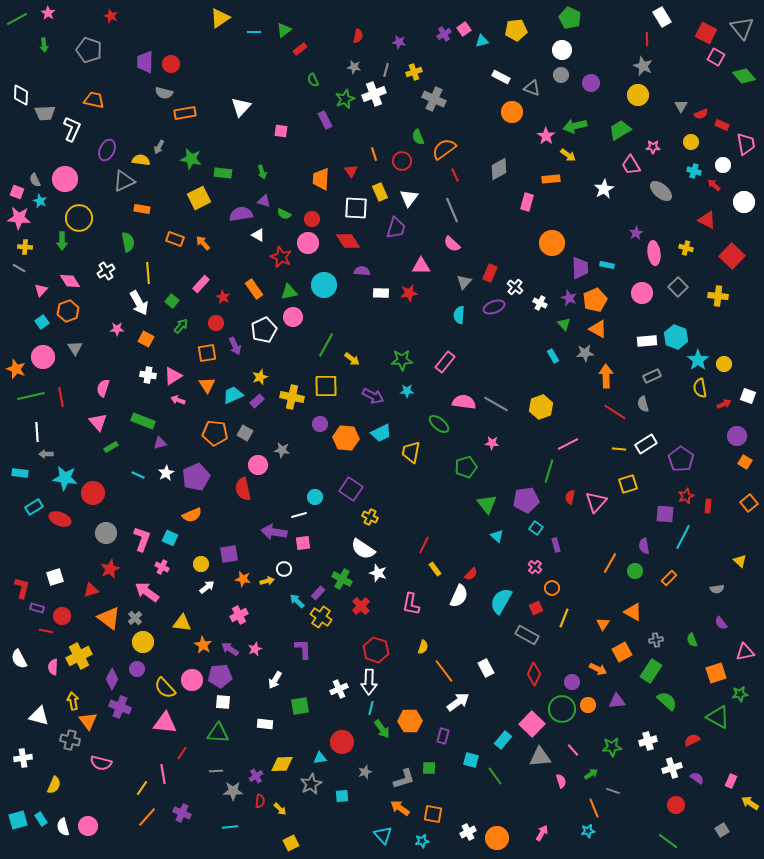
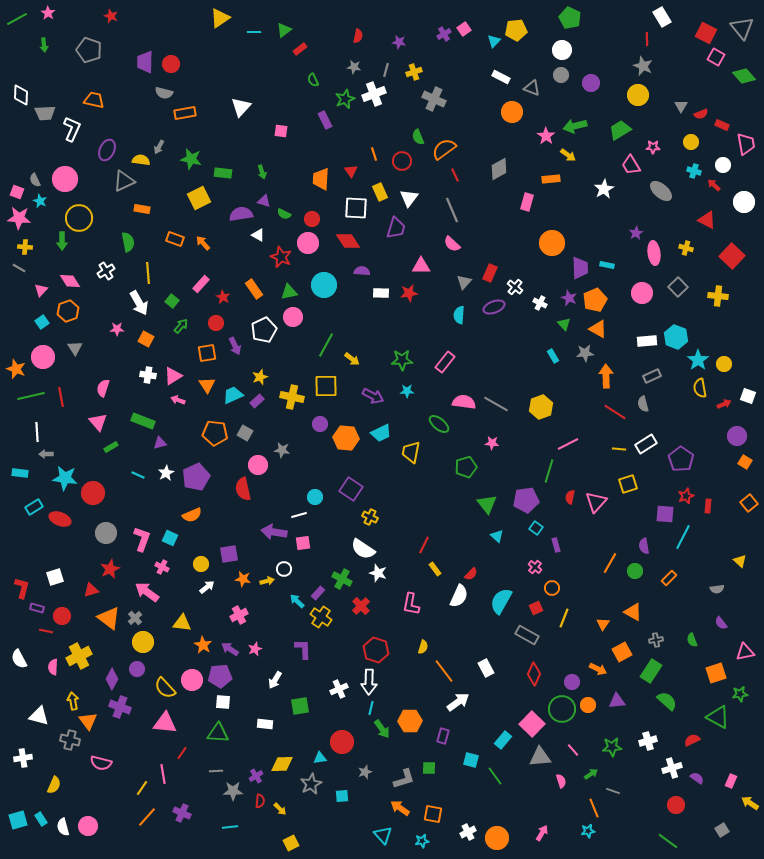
cyan triangle at (482, 41): moved 12 px right; rotated 32 degrees counterclockwise
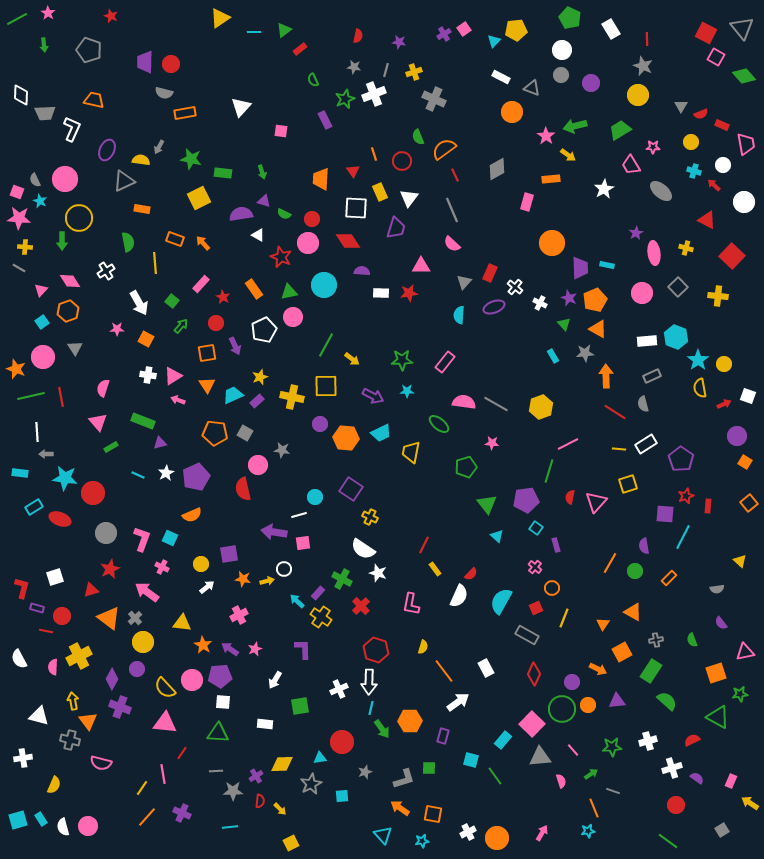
white rectangle at (662, 17): moved 51 px left, 12 px down
gray diamond at (499, 169): moved 2 px left
red triangle at (351, 171): moved 2 px right
yellow line at (148, 273): moved 7 px right, 10 px up
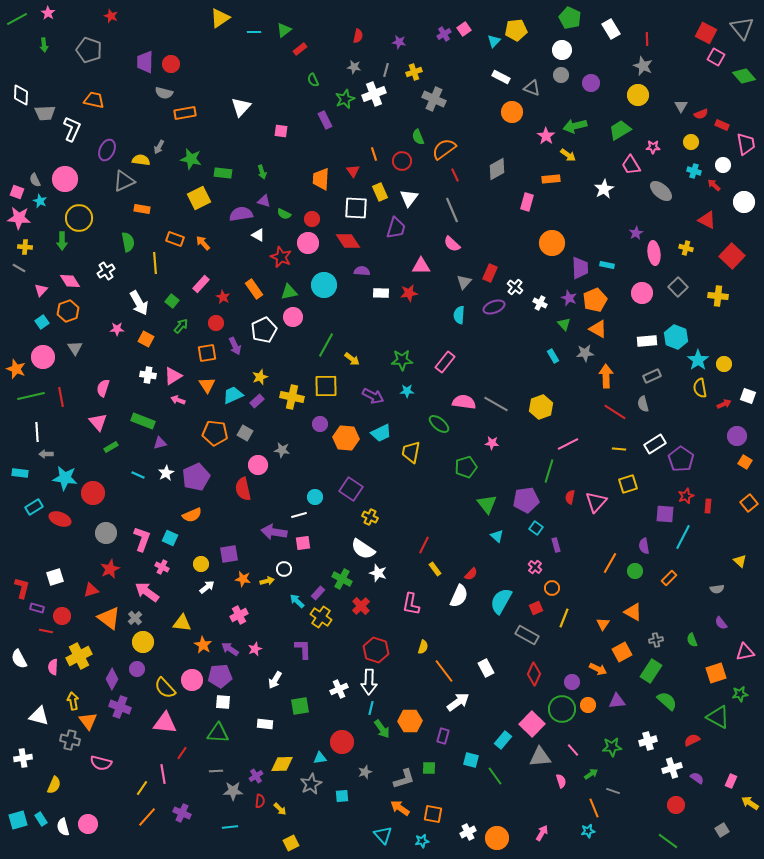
white rectangle at (646, 444): moved 9 px right
pink circle at (88, 826): moved 2 px up
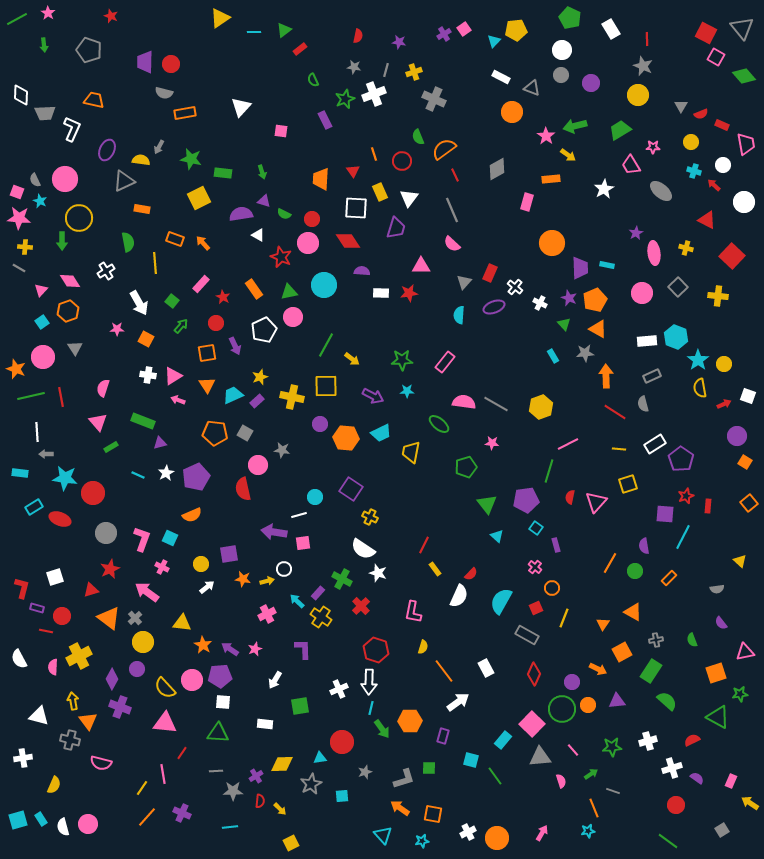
pink L-shape at (411, 604): moved 2 px right, 8 px down
pink cross at (239, 615): moved 28 px right, 1 px up
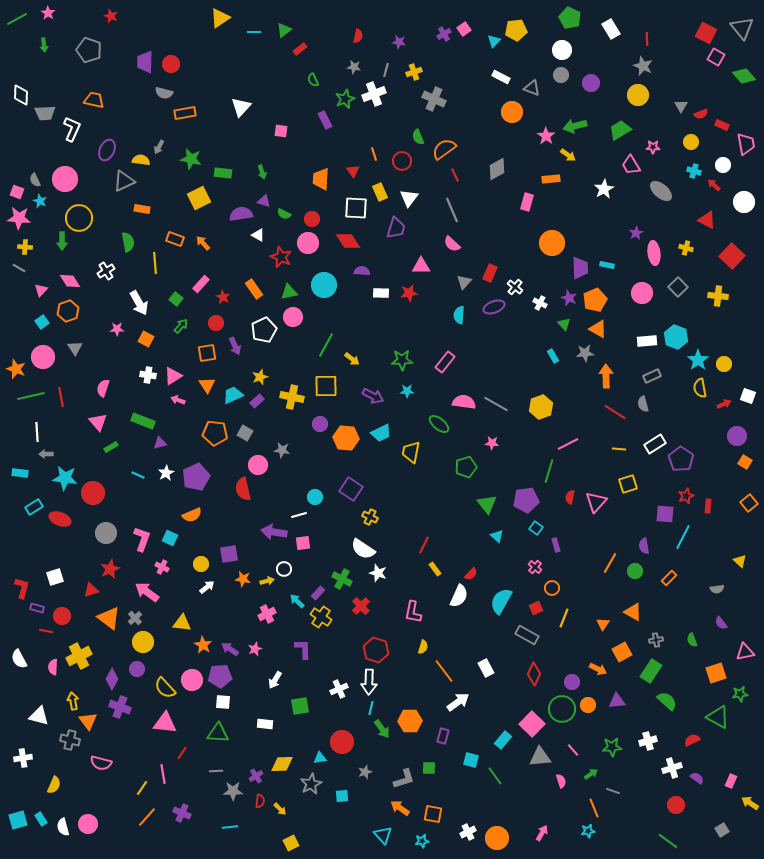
green square at (172, 301): moved 4 px right, 2 px up
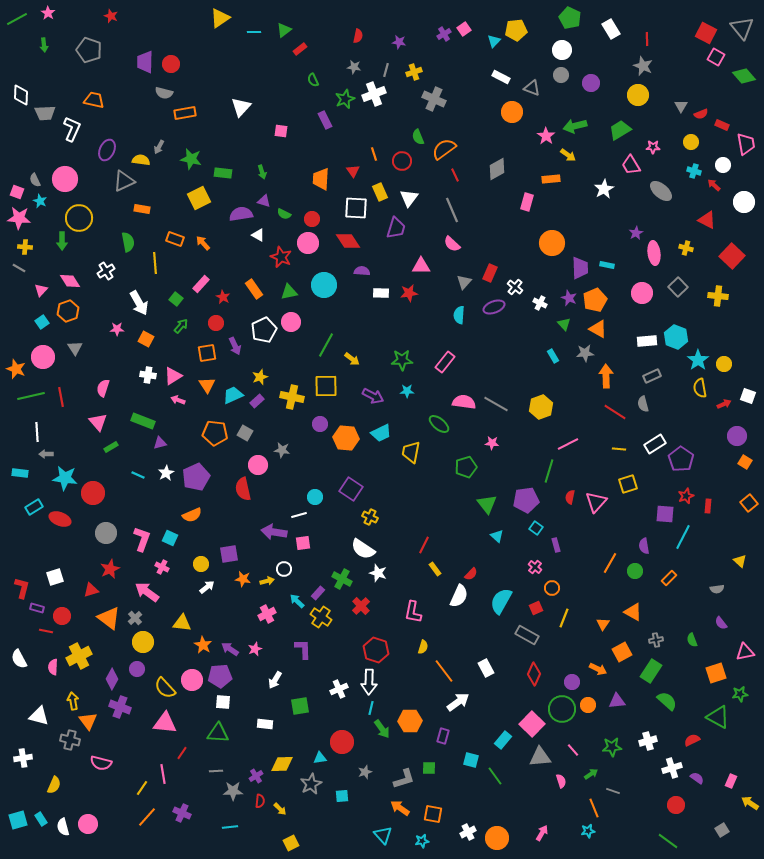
pink circle at (293, 317): moved 2 px left, 5 px down
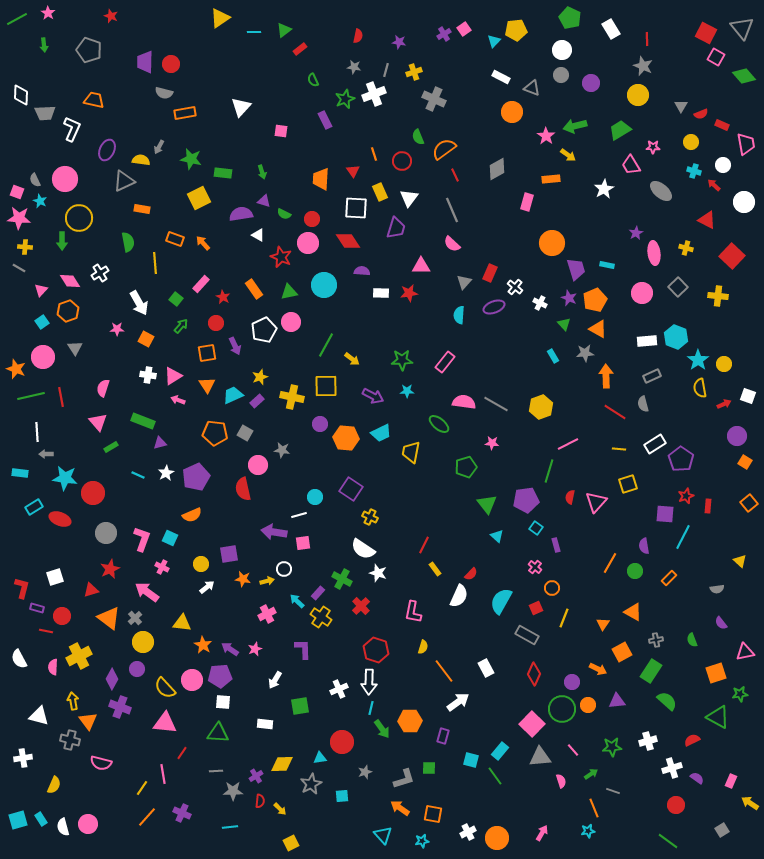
purple trapezoid at (580, 268): moved 4 px left, 1 px down; rotated 15 degrees counterclockwise
white cross at (106, 271): moved 6 px left, 2 px down
cyan rectangle at (503, 740): moved 3 px left, 11 px down
